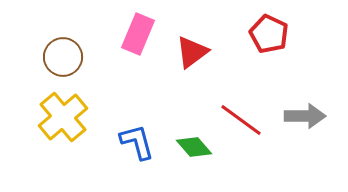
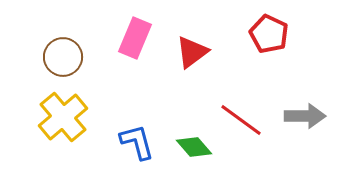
pink rectangle: moved 3 px left, 4 px down
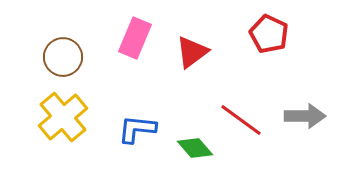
blue L-shape: moved 13 px up; rotated 69 degrees counterclockwise
green diamond: moved 1 px right, 1 px down
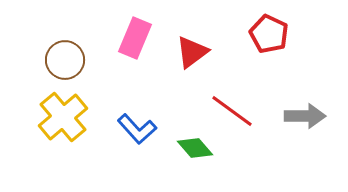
brown circle: moved 2 px right, 3 px down
red line: moved 9 px left, 9 px up
blue L-shape: rotated 138 degrees counterclockwise
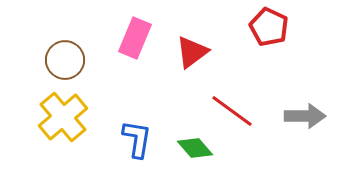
red pentagon: moved 7 px up
blue L-shape: moved 10 px down; rotated 129 degrees counterclockwise
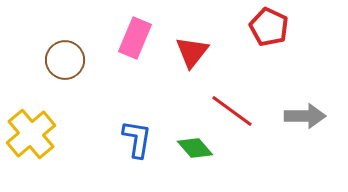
red triangle: rotated 15 degrees counterclockwise
yellow cross: moved 32 px left, 17 px down
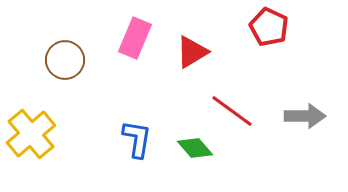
red triangle: rotated 21 degrees clockwise
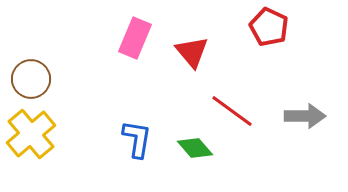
red triangle: rotated 39 degrees counterclockwise
brown circle: moved 34 px left, 19 px down
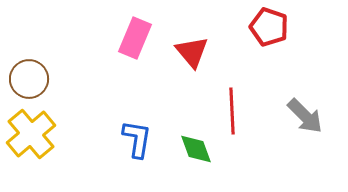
red pentagon: rotated 6 degrees counterclockwise
brown circle: moved 2 px left
red line: rotated 51 degrees clockwise
gray arrow: rotated 45 degrees clockwise
green diamond: moved 1 px right, 1 px down; rotated 21 degrees clockwise
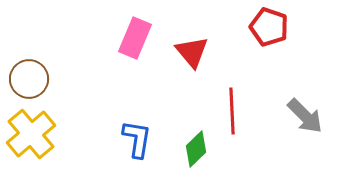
green diamond: rotated 66 degrees clockwise
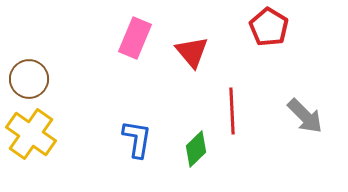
red pentagon: rotated 12 degrees clockwise
yellow cross: rotated 15 degrees counterclockwise
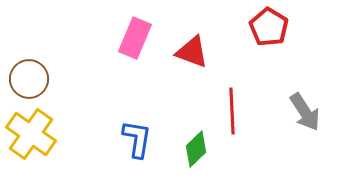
red triangle: rotated 30 degrees counterclockwise
gray arrow: moved 4 px up; rotated 12 degrees clockwise
